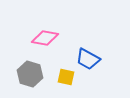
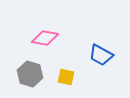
blue trapezoid: moved 13 px right, 4 px up
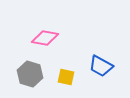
blue trapezoid: moved 11 px down
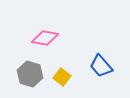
blue trapezoid: rotated 20 degrees clockwise
yellow square: moved 4 px left; rotated 24 degrees clockwise
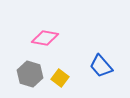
yellow square: moved 2 px left, 1 px down
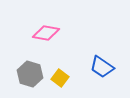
pink diamond: moved 1 px right, 5 px up
blue trapezoid: moved 1 px right, 1 px down; rotated 15 degrees counterclockwise
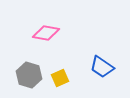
gray hexagon: moved 1 px left, 1 px down
yellow square: rotated 30 degrees clockwise
